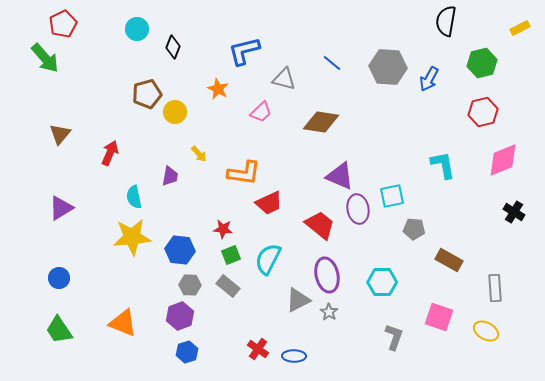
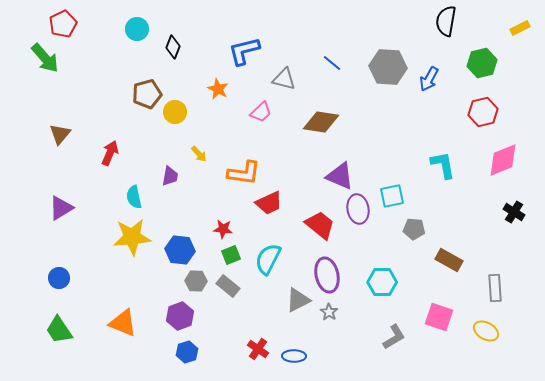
gray hexagon at (190, 285): moved 6 px right, 4 px up
gray L-shape at (394, 337): rotated 40 degrees clockwise
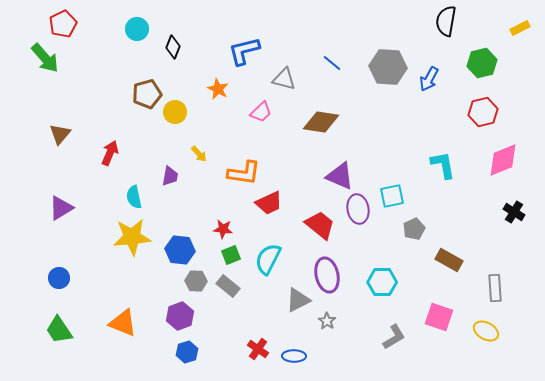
gray pentagon at (414, 229): rotated 30 degrees counterclockwise
gray star at (329, 312): moved 2 px left, 9 px down
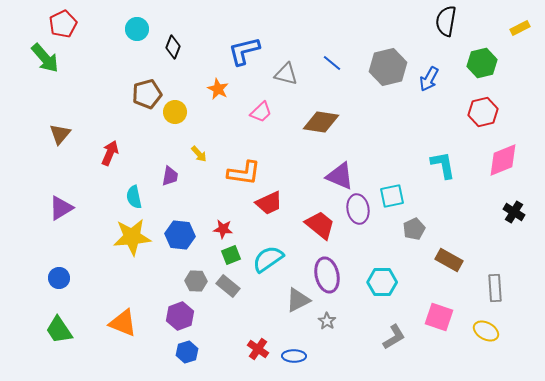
gray hexagon at (388, 67): rotated 18 degrees counterclockwise
gray triangle at (284, 79): moved 2 px right, 5 px up
blue hexagon at (180, 250): moved 15 px up
cyan semicircle at (268, 259): rotated 28 degrees clockwise
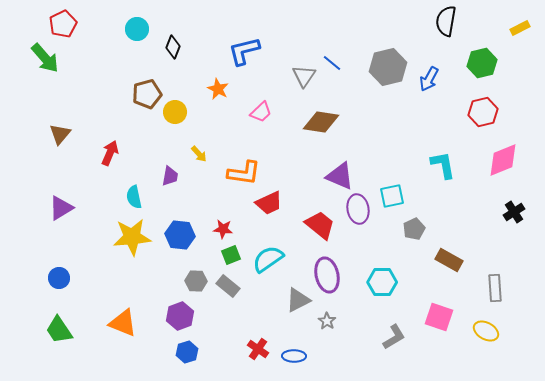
gray triangle at (286, 74): moved 18 px right, 2 px down; rotated 50 degrees clockwise
black cross at (514, 212): rotated 25 degrees clockwise
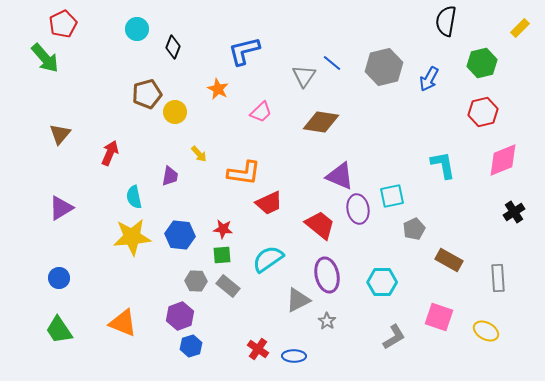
yellow rectangle at (520, 28): rotated 18 degrees counterclockwise
gray hexagon at (388, 67): moved 4 px left
green square at (231, 255): moved 9 px left; rotated 18 degrees clockwise
gray rectangle at (495, 288): moved 3 px right, 10 px up
blue hexagon at (187, 352): moved 4 px right, 6 px up
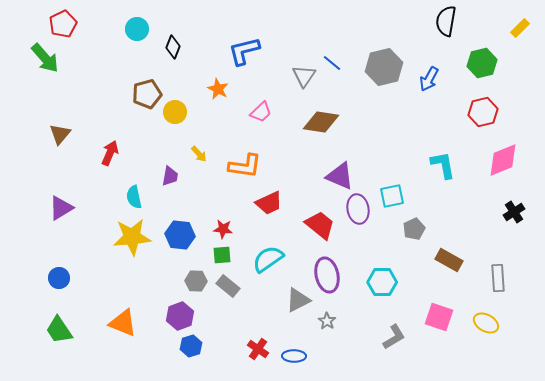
orange L-shape at (244, 173): moved 1 px right, 7 px up
yellow ellipse at (486, 331): moved 8 px up
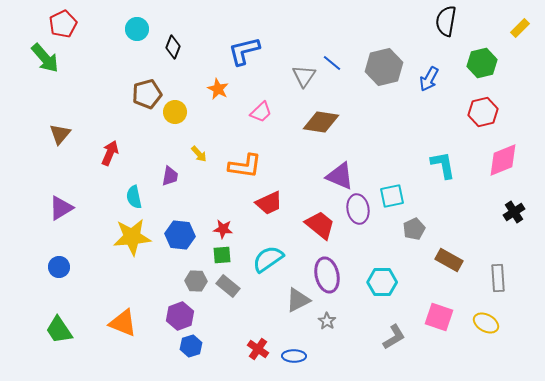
blue circle at (59, 278): moved 11 px up
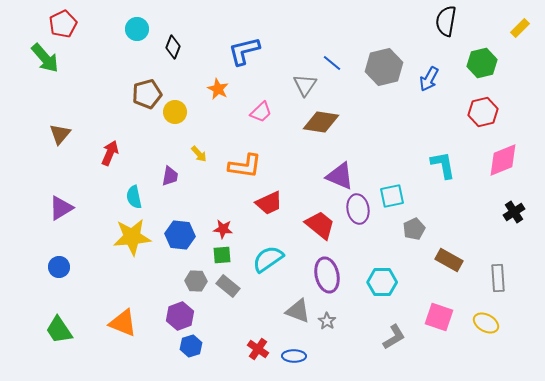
gray triangle at (304, 76): moved 1 px right, 9 px down
gray triangle at (298, 300): moved 11 px down; rotated 48 degrees clockwise
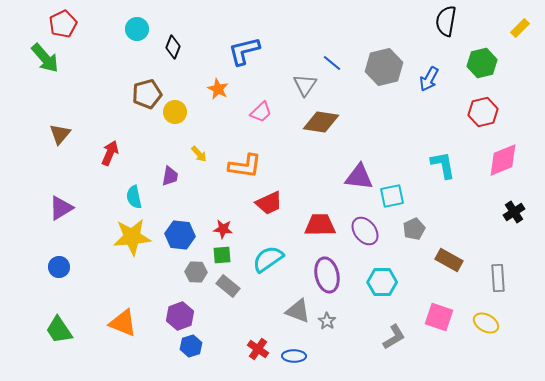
purple triangle at (340, 176): moved 19 px right, 1 px down; rotated 16 degrees counterclockwise
purple ellipse at (358, 209): moved 7 px right, 22 px down; rotated 28 degrees counterclockwise
red trapezoid at (320, 225): rotated 40 degrees counterclockwise
gray hexagon at (196, 281): moved 9 px up
